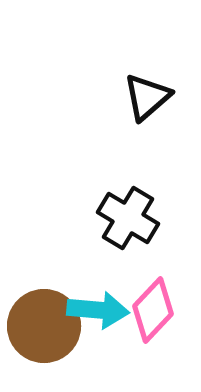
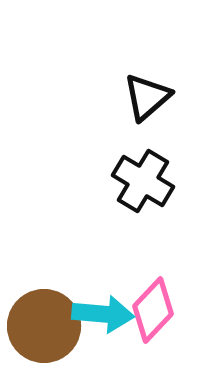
black cross: moved 15 px right, 37 px up
cyan arrow: moved 5 px right, 4 px down
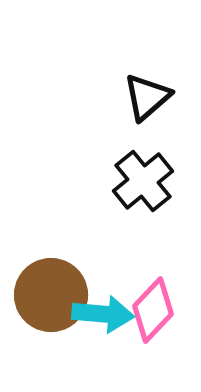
black cross: rotated 20 degrees clockwise
brown circle: moved 7 px right, 31 px up
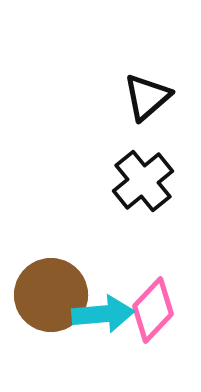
cyan arrow: rotated 10 degrees counterclockwise
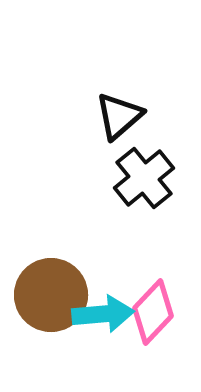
black triangle: moved 28 px left, 19 px down
black cross: moved 1 px right, 3 px up
pink diamond: moved 2 px down
